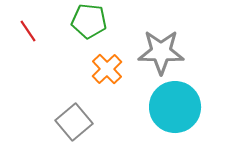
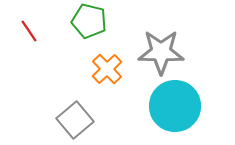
green pentagon: rotated 8 degrees clockwise
red line: moved 1 px right
cyan circle: moved 1 px up
gray square: moved 1 px right, 2 px up
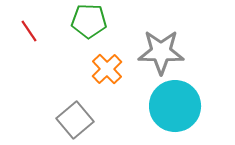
green pentagon: rotated 12 degrees counterclockwise
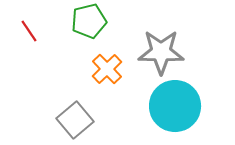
green pentagon: rotated 16 degrees counterclockwise
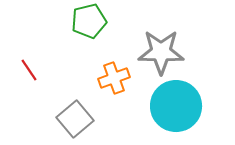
red line: moved 39 px down
orange cross: moved 7 px right, 9 px down; rotated 24 degrees clockwise
cyan circle: moved 1 px right
gray square: moved 1 px up
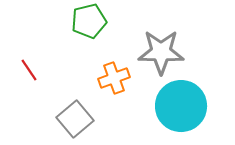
cyan circle: moved 5 px right
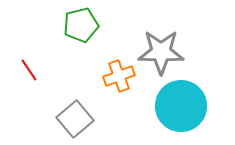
green pentagon: moved 8 px left, 4 px down
orange cross: moved 5 px right, 2 px up
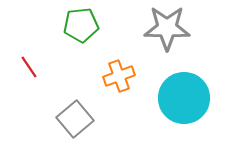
green pentagon: rotated 8 degrees clockwise
gray star: moved 6 px right, 24 px up
red line: moved 3 px up
cyan circle: moved 3 px right, 8 px up
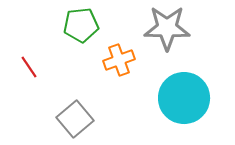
orange cross: moved 16 px up
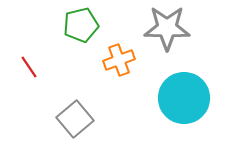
green pentagon: rotated 8 degrees counterclockwise
